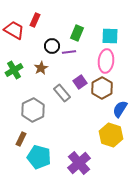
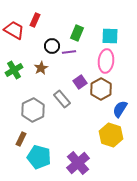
brown hexagon: moved 1 px left, 1 px down
gray rectangle: moved 6 px down
purple cross: moved 1 px left
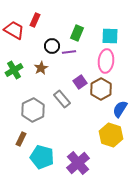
cyan pentagon: moved 3 px right
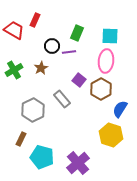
purple square: moved 1 px left, 2 px up; rotated 16 degrees counterclockwise
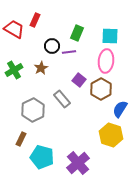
red trapezoid: moved 1 px up
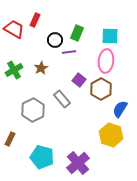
black circle: moved 3 px right, 6 px up
brown rectangle: moved 11 px left
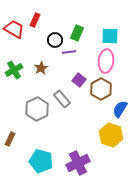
gray hexagon: moved 4 px right, 1 px up
cyan pentagon: moved 1 px left, 4 px down
purple cross: rotated 15 degrees clockwise
